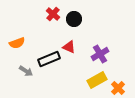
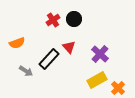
red cross: moved 6 px down; rotated 16 degrees clockwise
red triangle: rotated 24 degrees clockwise
purple cross: rotated 18 degrees counterclockwise
black rectangle: rotated 25 degrees counterclockwise
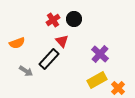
red triangle: moved 7 px left, 6 px up
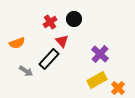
red cross: moved 3 px left, 2 px down
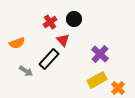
red triangle: moved 1 px right, 1 px up
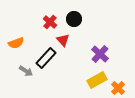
red cross: rotated 16 degrees counterclockwise
orange semicircle: moved 1 px left
black rectangle: moved 3 px left, 1 px up
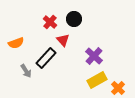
purple cross: moved 6 px left, 2 px down
gray arrow: rotated 24 degrees clockwise
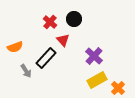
orange semicircle: moved 1 px left, 4 px down
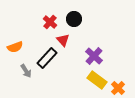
black rectangle: moved 1 px right
yellow rectangle: rotated 66 degrees clockwise
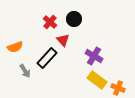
purple cross: rotated 12 degrees counterclockwise
gray arrow: moved 1 px left
orange cross: rotated 24 degrees counterclockwise
